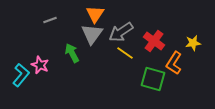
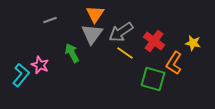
yellow star: rotated 21 degrees clockwise
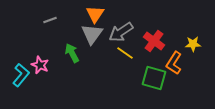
yellow star: moved 1 px down; rotated 14 degrees counterclockwise
green square: moved 1 px right, 1 px up
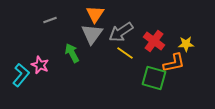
yellow star: moved 7 px left
orange L-shape: rotated 135 degrees counterclockwise
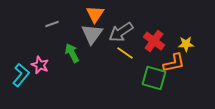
gray line: moved 2 px right, 4 px down
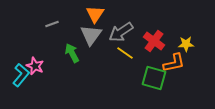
gray triangle: moved 1 px left, 1 px down
pink star: moved 5 px left, 1 px down
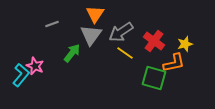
yellow star: moved 1 px left; rotated 14 degrees counterclockwise
green arrow: rotated 66 degrees clockwise
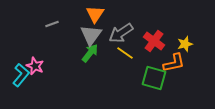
gray arrow: moved 1 px down
green arrow: moved 18 px right
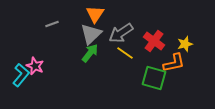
gray triangle: moved 1 px up; rotated 10 degrees clockwise
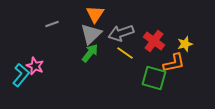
gray arrow: rotated 15 degrees clockwise
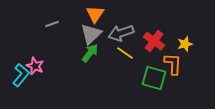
orange L-shape: moved 1 px left, 1 px down; rotated 75 degrees counterclockwise
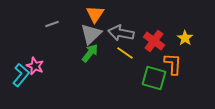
gray arrow: rotated 30 degrees clockwise
yellow star: moved 6 px up; rotated 21 degrees counterclockwise
